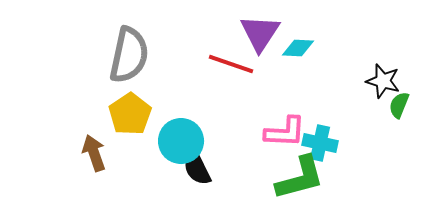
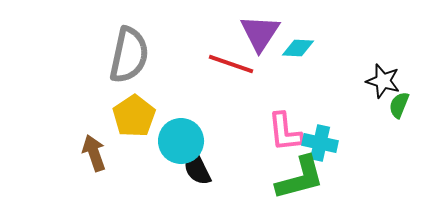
yellow pentagon: moved 4 px right, 2 px down
pink L-shape: rotated 81 degrees clockwise
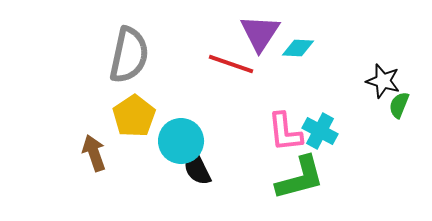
cyan cross: moved 12 px up; rotated 16 degrees clockwise
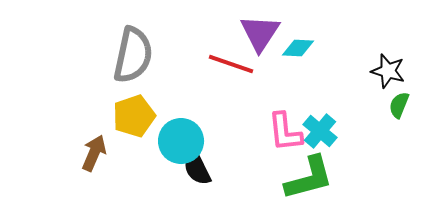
gray semicircle: moved 4 px right
black star: moved 5 px right, 10 px up
yellow pentagon: rotated 15 degrees clockwise
cyan cross: rotated 12 degrees clockwise
brown arrow: rotated 42 degrees clockwise
green L-shape: moved 9 px right
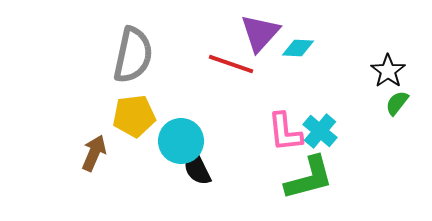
purple triangle: rotated 9 degrees clockwise
black star: rotated 20 degrees clockwise
green semicircle: moved 2 px left, 2 px up; rotated 16 degrees clockwise
yellow pentagon: rotated 12 degrees clockwise
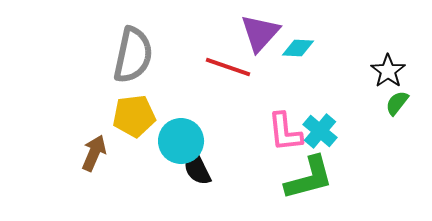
red line: moved 3 px left, 3 px down
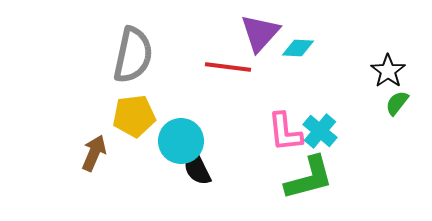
red line: rotated 12 degrees counterclockwise
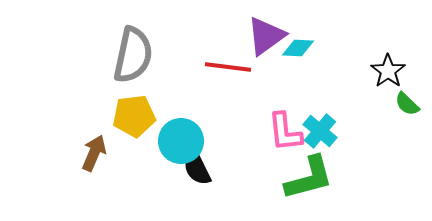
purple triangle: moved 6 px right, 3 px down; rotated 12 degrees clockwise
green semicircle: moved 10 px right, 1 px down; rotated 84 degrees counterclockwise
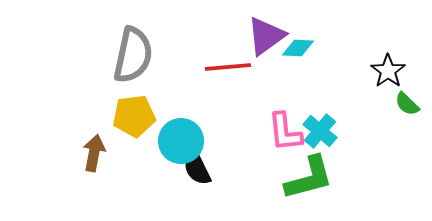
red line: rotated 12 degrees counterclockwise
brown arrow: rotated 12 degrees counterclockwise
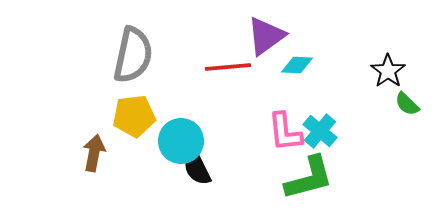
cyan diamond: moved 1 px left, 17 px down
